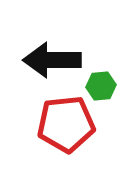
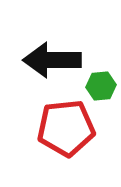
red pentagon: moved 4 px down
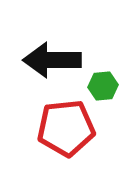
green hexagon: moved 2 px right
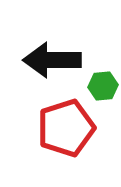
red pentagon: rotated 12 degrees counterclockwise
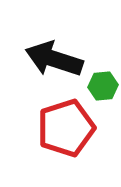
black arrow: moved 2 px right, 1 px up; rotated 18 degrees clockwise
